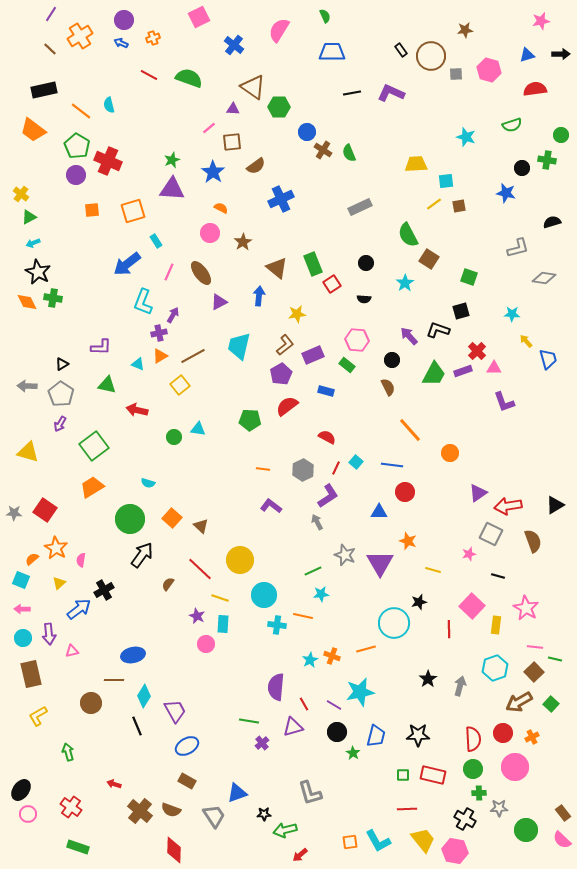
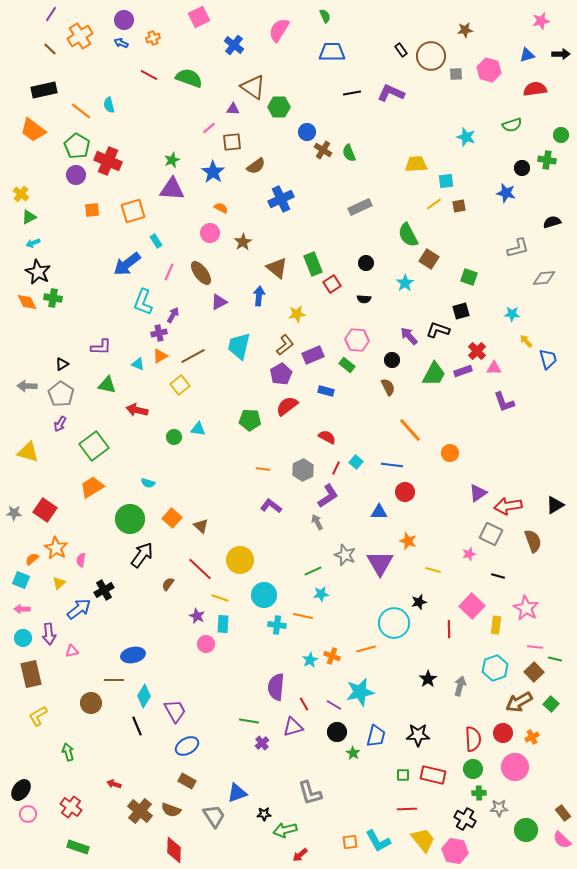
gray diamond at (544, 278): rotated 15 degrees counterclockwise
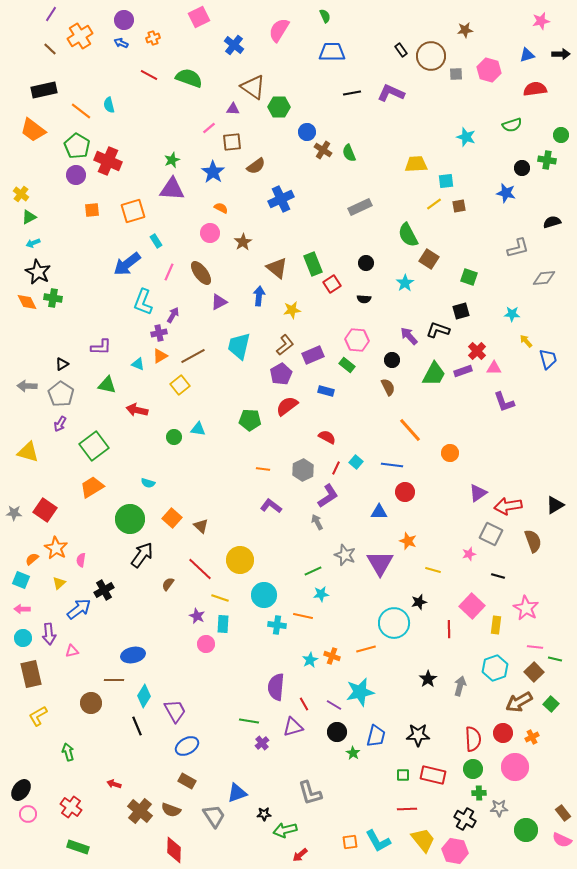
yellow star at (297, 314): moved 5 px left, 4 px up
pink semicircle at (562, 840): rotated 18 degrees counterclockwise
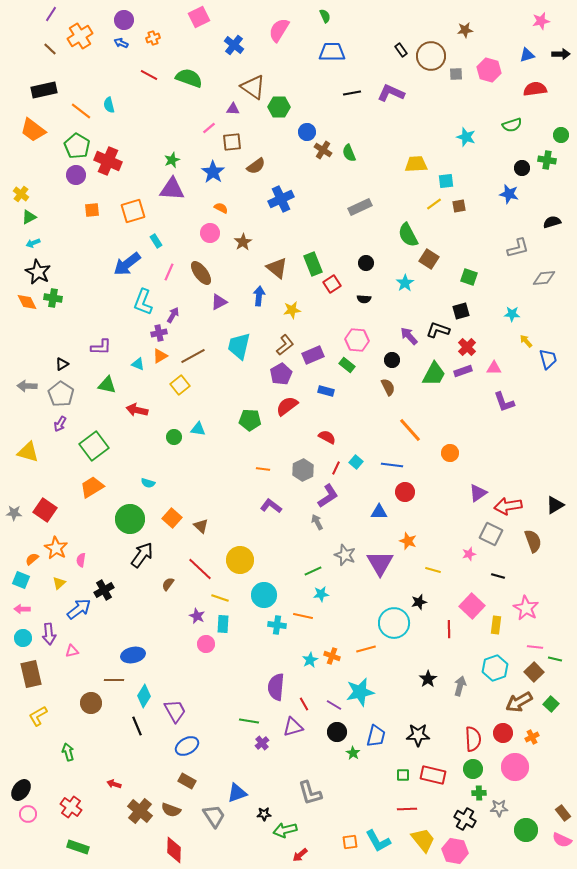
blue star at (506, 193): moved 3 px right, 1 px down
red cross at (477, 351): moved 10 px left, 4 px up
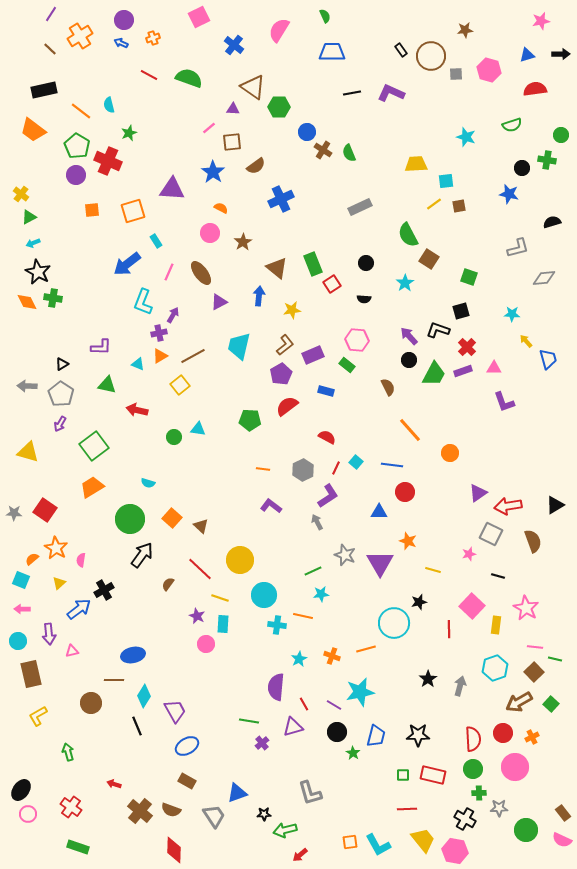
green star at (172, 160): moved 43 px left, 27 px up
black circle at (392, 360): moved 17 px right
cyan circle at (23, 638): moved 5 px left, 3 px down
cyan star at (310, 660): moved 11 px left, 1 px up
cyan L-shape at (378, 841): moved 4 px down
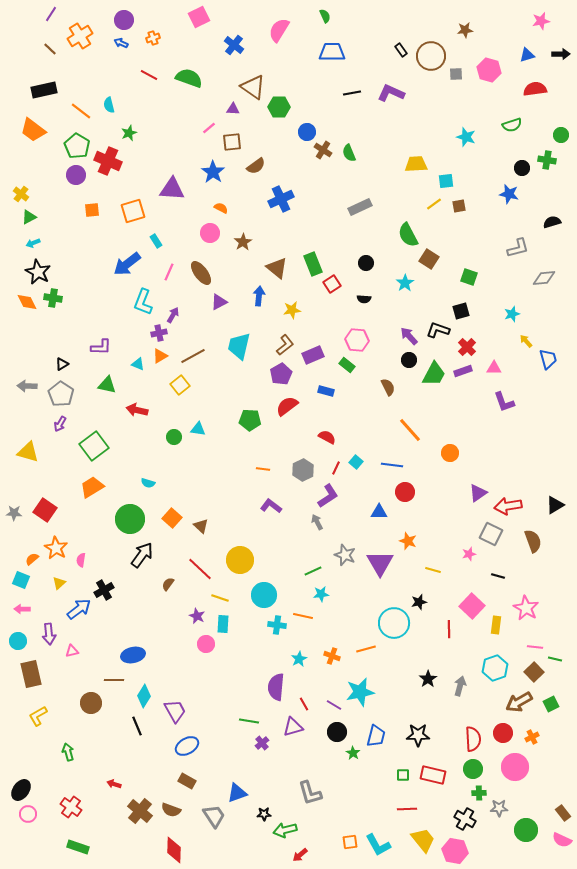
cyan star at (512, 314): rotated 21 degrees counterclockwise
green square at (551, 704): rotated 21 degrees clockwise
